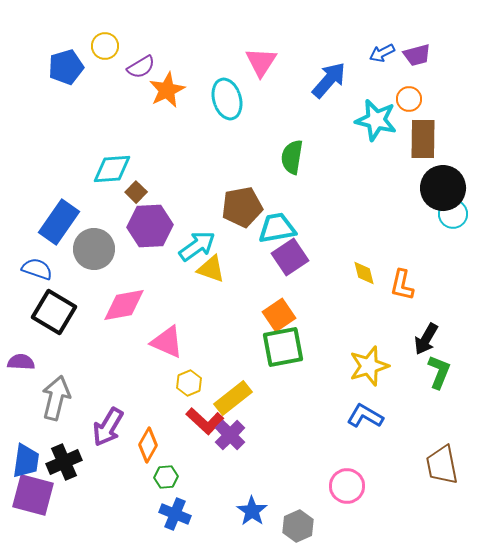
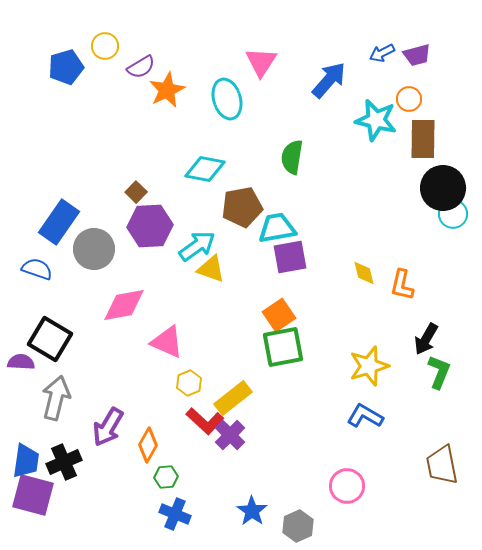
cyan diamond at (112, 169): moved 93 px right; rotated 15 degrees clockwise
purple square at (290, 257): rotated 24 degrees clockwise
black square at (54, 312): moved 4 px left, 27 px down
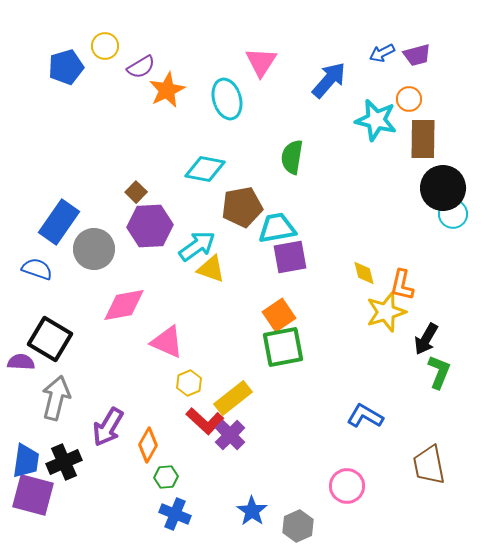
yellow star at (369, 366): moved 17 px right, 54 px up
brown trapezoid at (442, 465): moved 13 px left
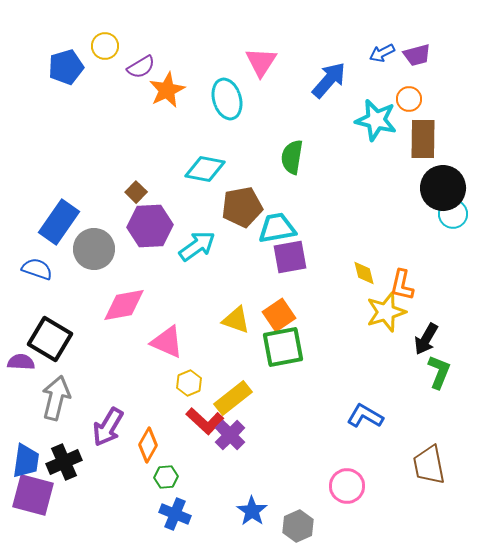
yellow triangle at (211, 269): moved 25 px right, 51 px down
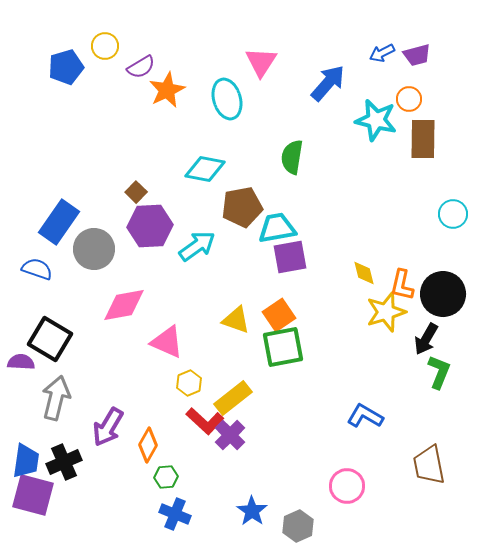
blue arrow at (329, 80): moved 1 px left, 3 px down
black circle at (443, 188): moved 106 px down
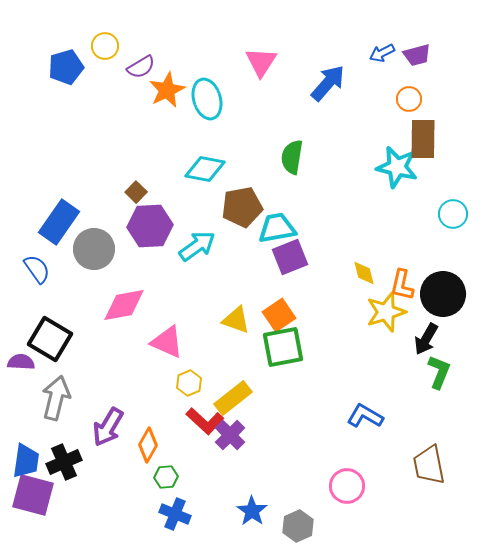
cyan ellipse at (227, 99): moved 20 px left
cyan star at (376, 120): moved 21 px right, 47 px down
purple square at (290, 257): rotated 12 degrees counterclockwise
blue semicircle at (37, 269): rotated 36 degrees clockwise
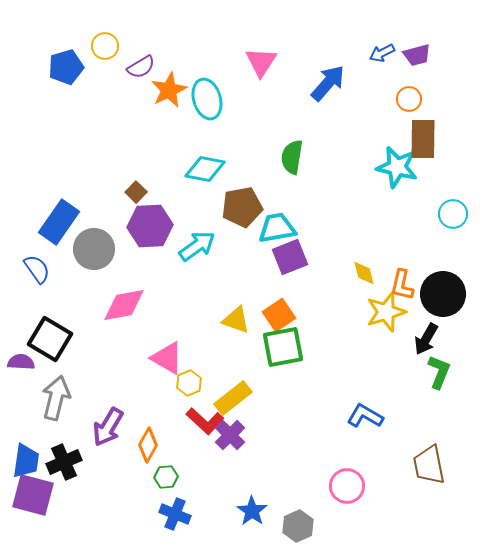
orange star at (167, 90): moved 2 px right
pink triangle at (167, 342): moved 16 px down; rotated 6 degrees clockwise
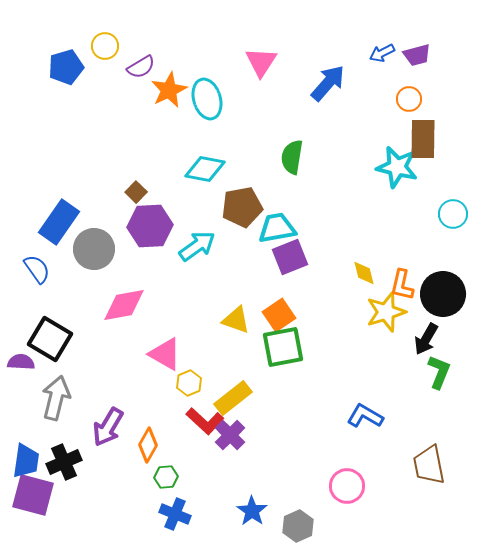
pink triangle at (167, 358): moved 2 px left, 4 px up
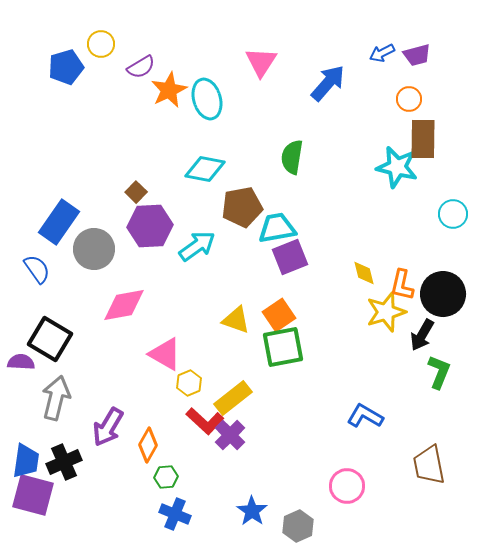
yellow circle at (105, 46): moved 4 px left, 2 px up
black arrow at (426, 339): moved 4 px left, 4 px up
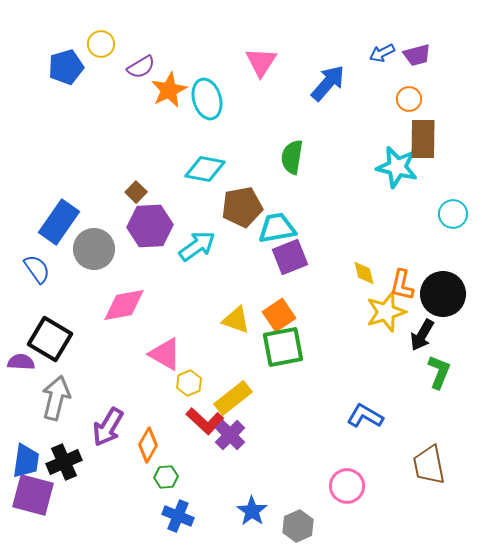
blue cross at (175, 514): moved 3 px right, 2 px down
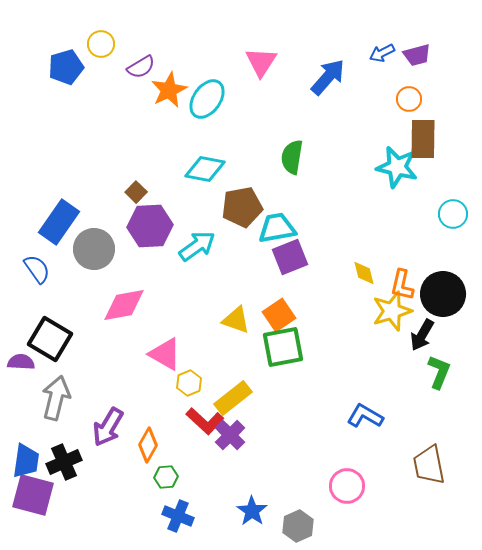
blue arrow at (328, 83): moved 6 px up
cyan ellipse at (207, 99): rotated 51 degrees clockwise
yellow star at (386, 312): moved 6 px right, 1 px up
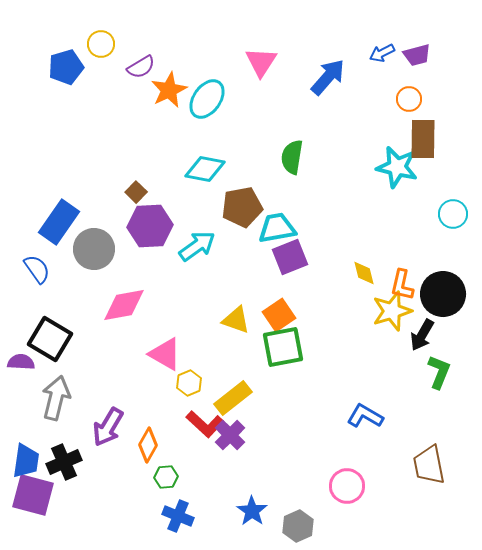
red L-shape at (205, 421): moved 3 px down
